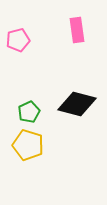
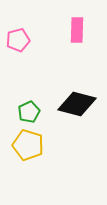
pink rectangle: rotated 10 degrees clockwise
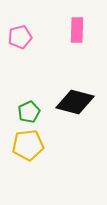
pink pentagon: moved 2 px right, 3 px up
black diamond: moved 2 px left, 2 px up
yellow pentagon: rotated 24 degrees counterclockwise
